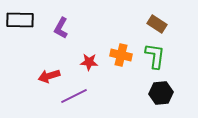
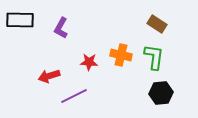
green L-shape: moved 1 px left, 1 px down
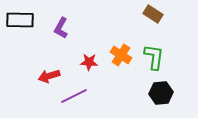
brown rectangle: moved 4 px left, 10 px up
orange cross: rotated 20 degrees clockwise
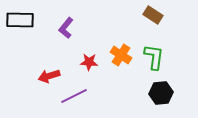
brown rectangle: moved 1 px down
purple L-shape: moved 5 px right; rotated 10 degrees clockwise
